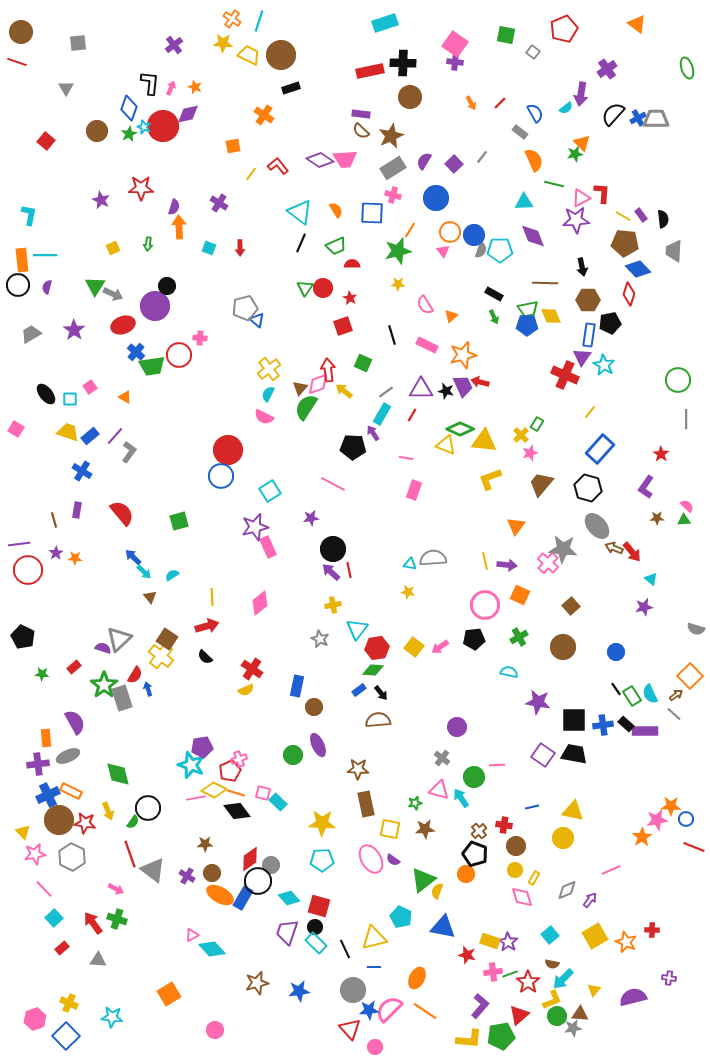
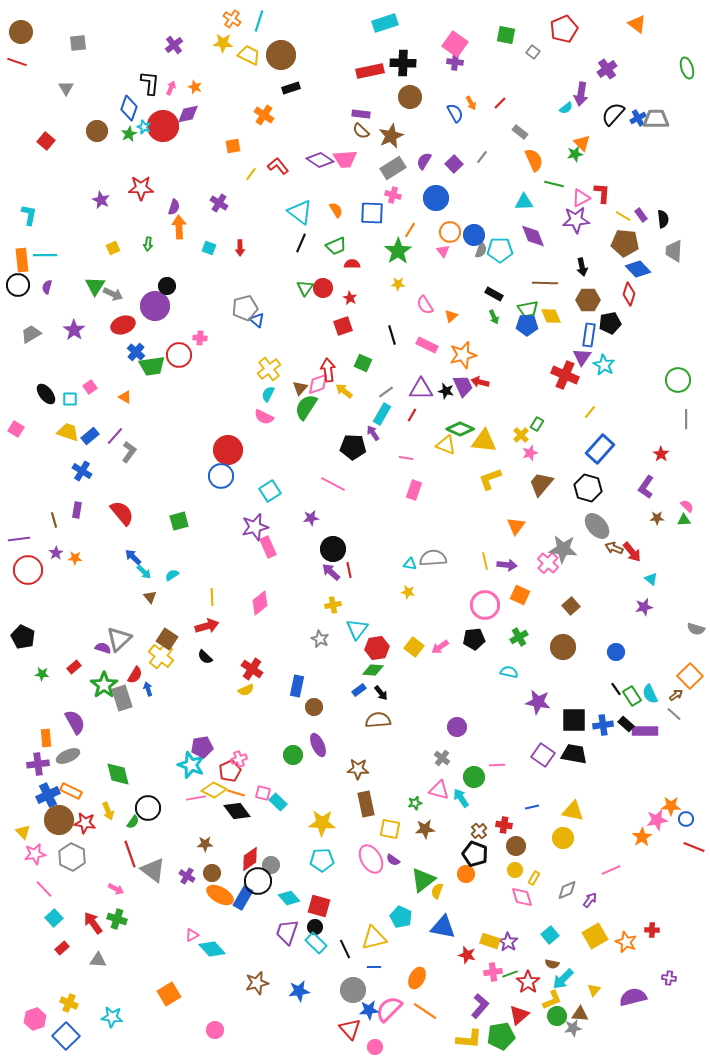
blue semicircle at (535, 113): moved 80 px left
green star at (398, 251): rotated 20 degrees counterclockwise
purple line at (19, 544): moved 5 px up
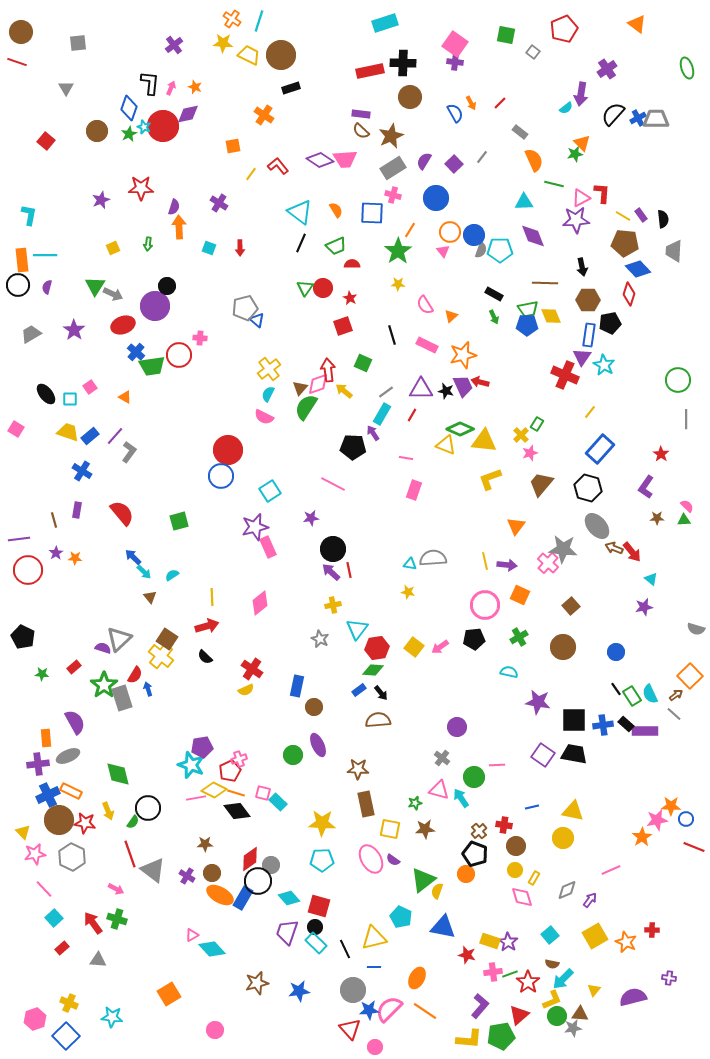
purple star at (101, 200): rotated 24 degrees clockwise
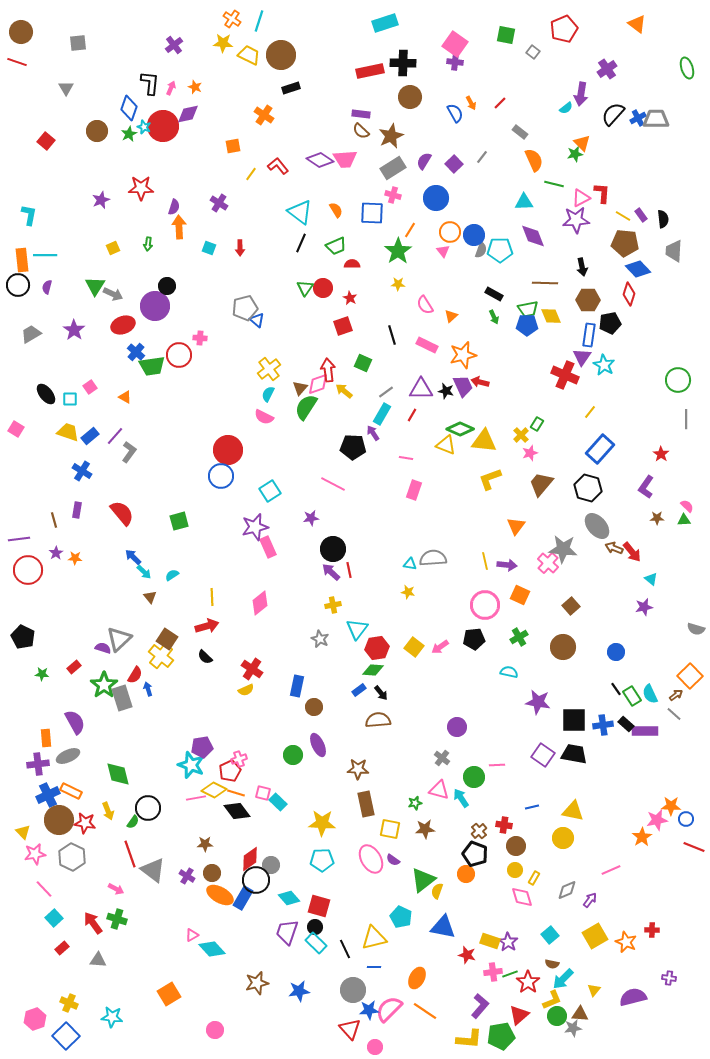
black circle at (258, 881): moved 2 px left, 1 px up
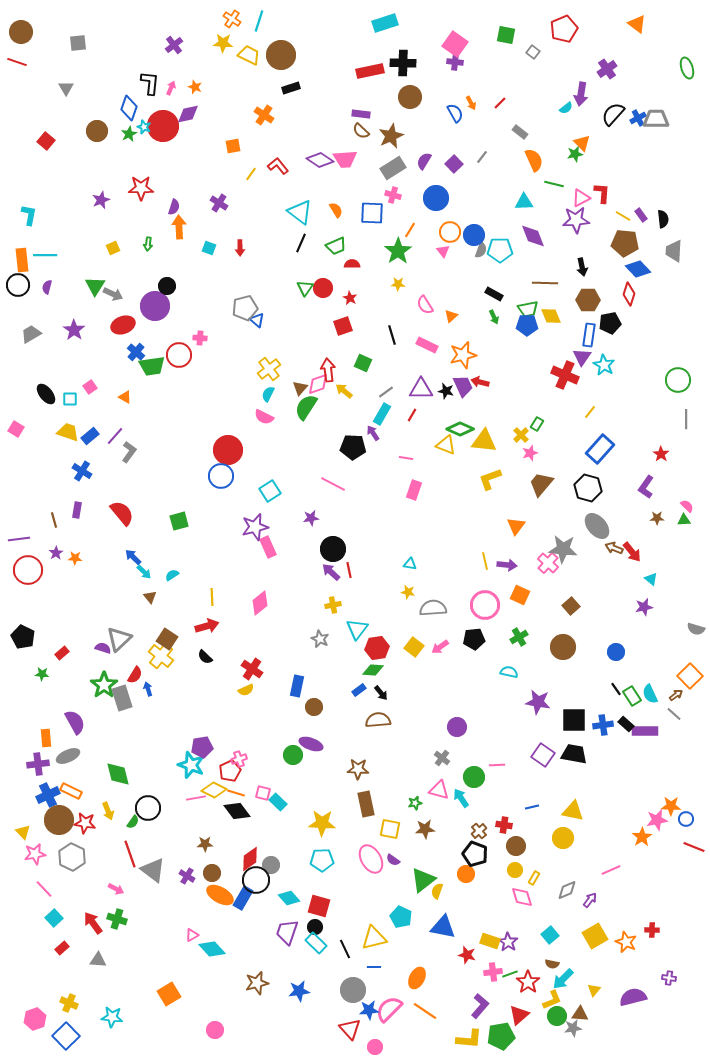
gray semicircle at (433, 558): moved 50 px down
red rectangle at (74, 667): moved 12 px left, 14 px up
purple ellipse at (318, 745): moved 7 px left, 1 px up; rotated 45 degrees counterclockwise
